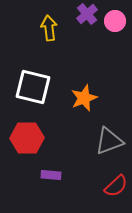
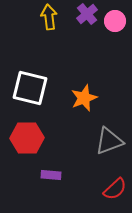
yellow arrow: moved 11 px up
white square: moved 3 px left, 1 px down
red semicircle: moved 1 px left, 3 px down
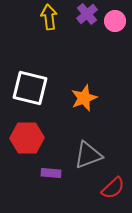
gray triangle: moved 21 px left, 14 px down
purple rectangle: moved 2 px up
red semicircle: moved 2 px left, 1 px up
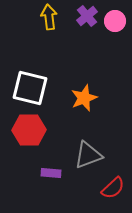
purple cross: moved 2 px down
red hexagon: moved 2 px right, 8 px up
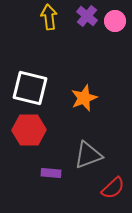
purple cross: rotated 10 degrees counterclockwise
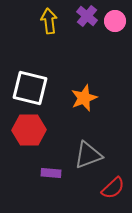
yellow arrow: moved 4 px down
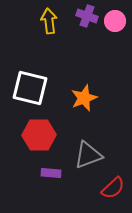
purple cross: rotated 20 degrees counterclockwise
red hexagon: moved 10 px right, 5 px down
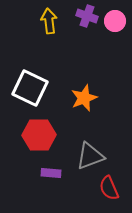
white square: rotated 12 degrees clockwise
gray triangle: moved 2 px right, 1 px down
red semicircle: moved 4 px left; rotated 110 degrees clockwise
